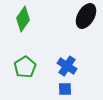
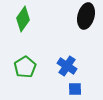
black ellipse: rotated 15 degrees counterclockwise
blue square: moved 10 px right
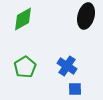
green diamond: rotated 25 degrees clockwise
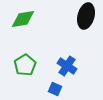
green diamond: rotated 20 degrees clockwise
green pentagon: moved 2 px up
blue square: moved 20 px left; rotated 24 degrees clockwise
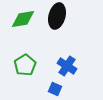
black ellipse: moved 29 px left
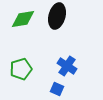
green pentagon: moved 4 px left, 4 px down; rotated 15 degrees clockwise
blue square: moved 2 px right
